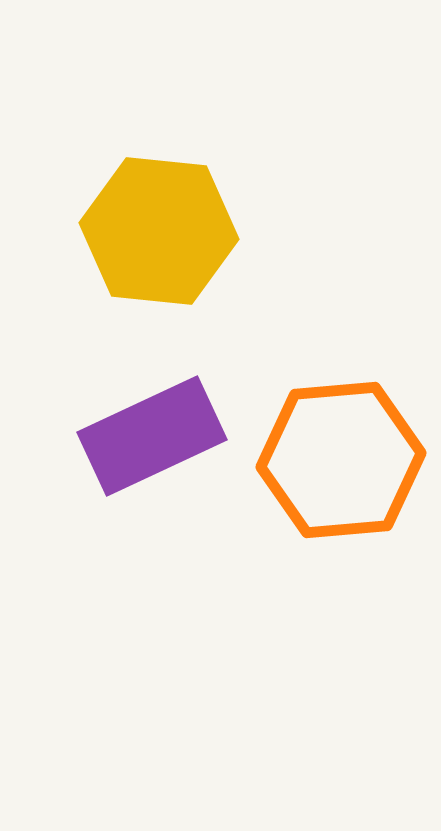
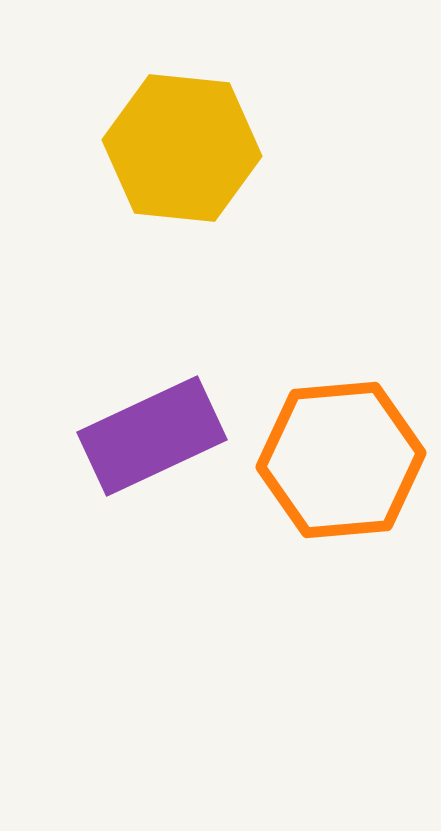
yellow hexagon: moved 23 px right, 83 px up
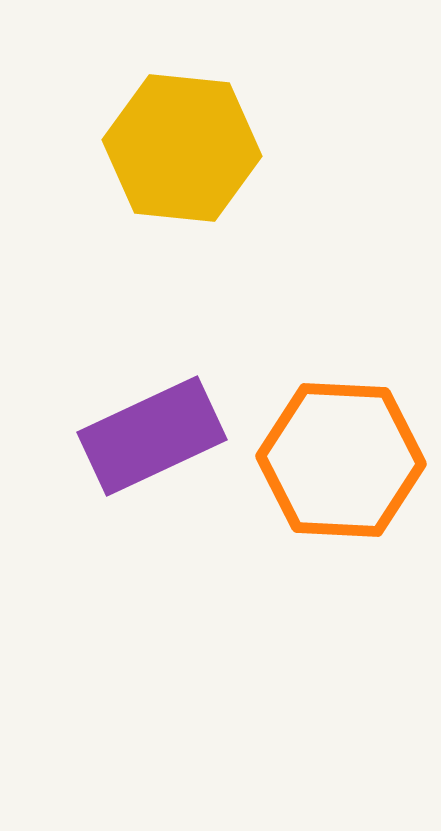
orange hexagon: rotated 8 degrees clockwise
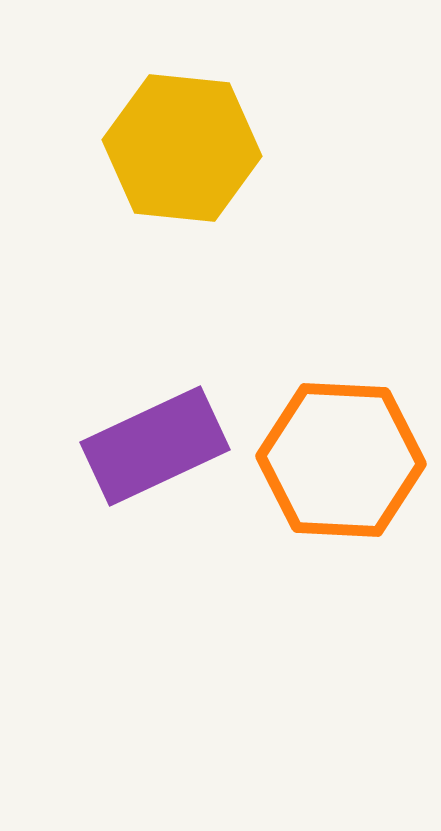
purple rectangle: moved 3 px right, 10 px down
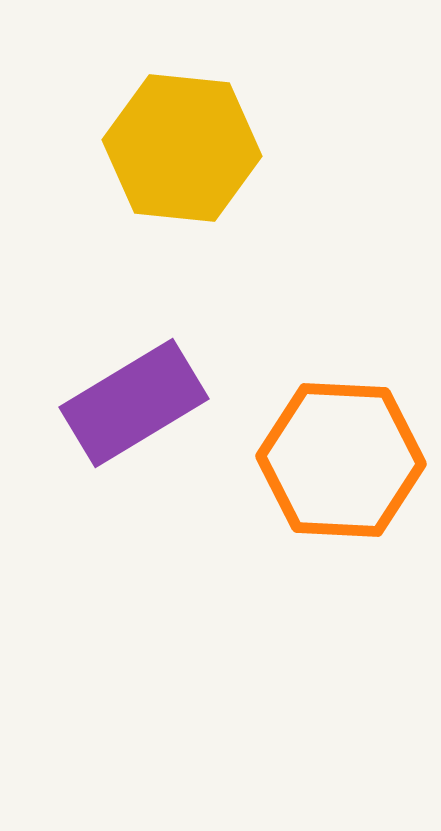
purple rectangle: moved 21 px left, 43 px up; rotated 6 degrees counterclockwise
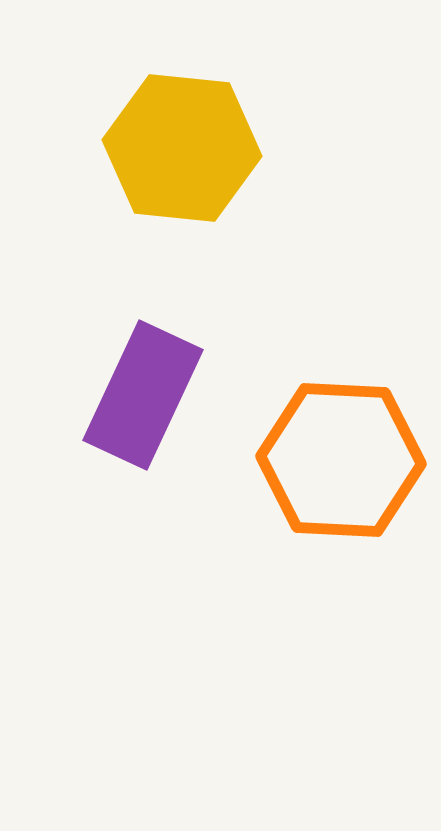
purple rectangle: moved 9 px right, 8 px up; rotated 34 degrees counterclockwise
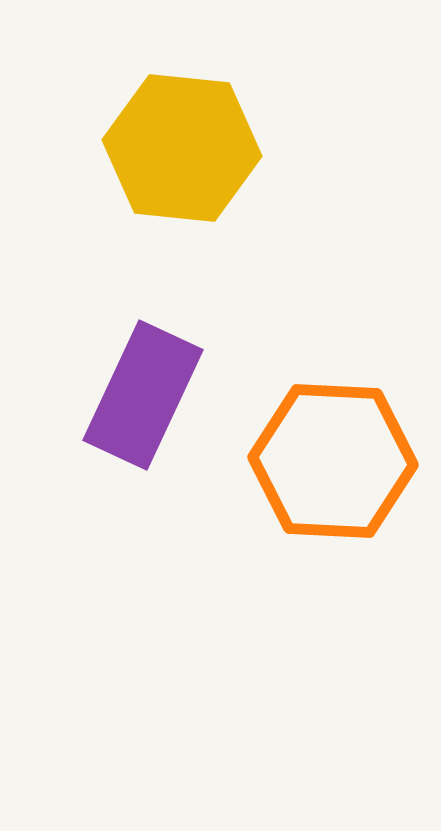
orange hexagon: moved 8 px left, 1 px down
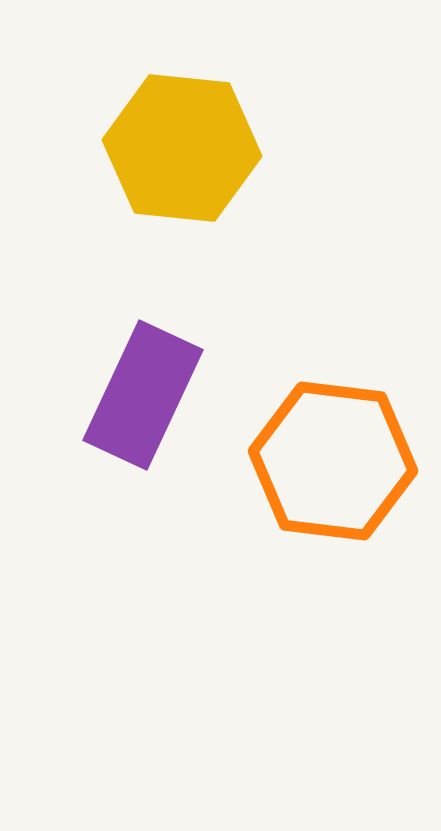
orange hexagon: rotated 4 degrees clockwise
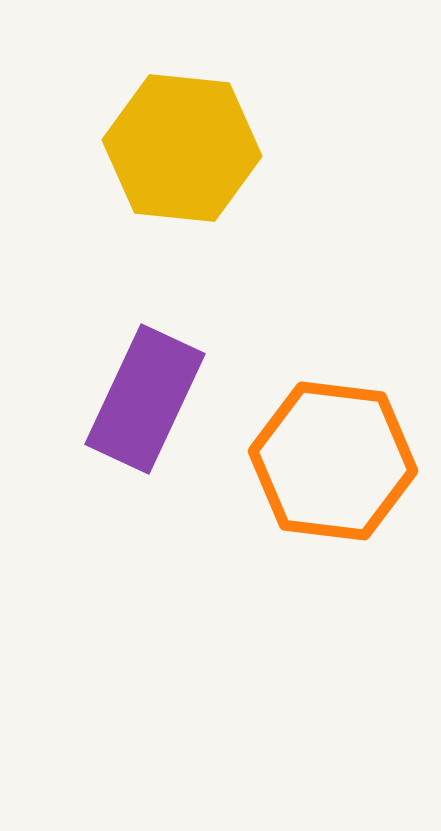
purple rectangle: moved 2 px right, 4 px down
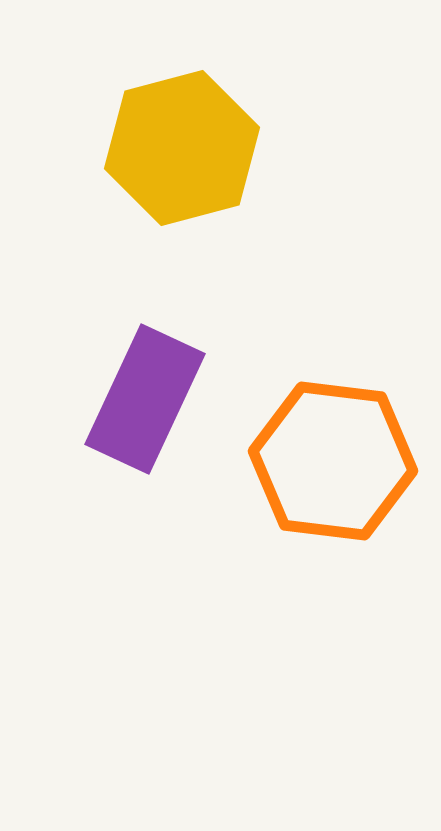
yellow hexagon: rotated 21 degrees counterclockwise
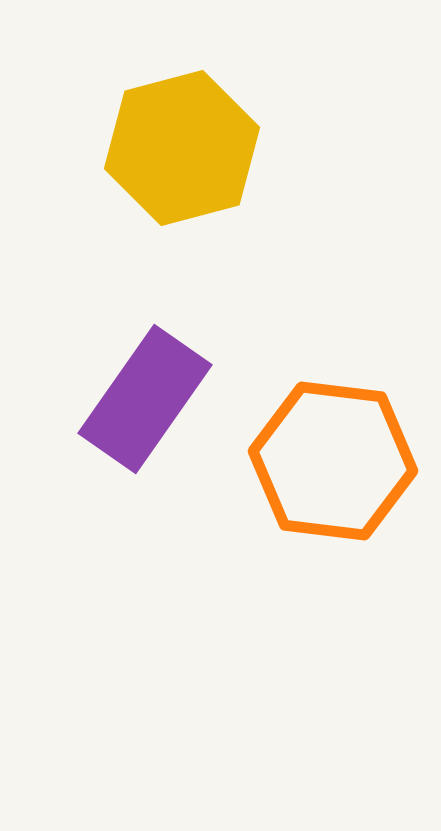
purple rectangle: rotated 10 degrees clockwise
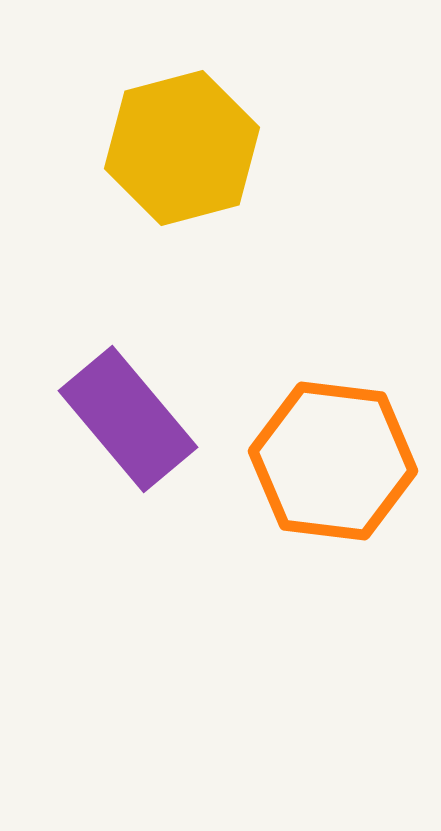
purple rectangle: moved 17 px left, 20 px down; rotated 75 degrees counterclockwise
